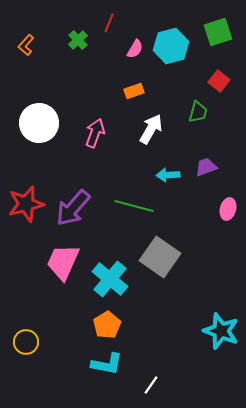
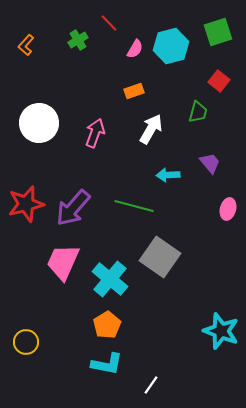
red line: rotated 66 degrees counterclockwise
green cross: rotated 12 degrees clockwise
purple trapezoid: moved 4 px right, 4 px up; rotated 70 degrees clockwise
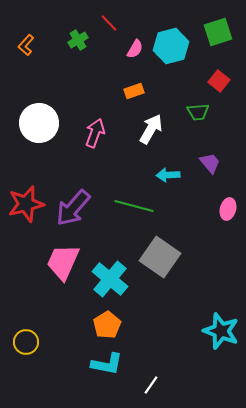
green trapezoid: rotated 70 degrees clockwise
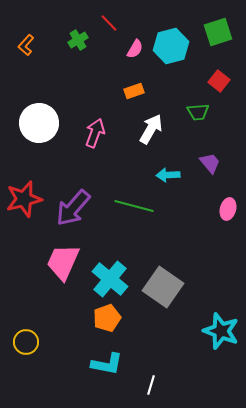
red star: moved 2 px left, 5 px up
gray square: moved 3 px right, 30 px down
orange pentagon: moved 7 px up; rotated 12 degrees clockwise
white line: rotated 18 degrees counterclockwise
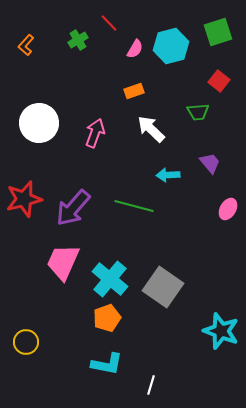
white arrow: rotated 76 degrees counterclockwise
pink ellipse: rotated 15 degrees clockwise
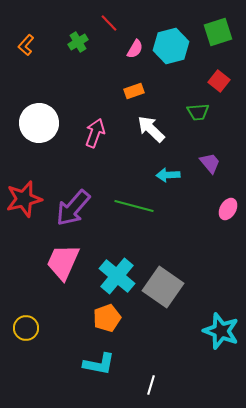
green cross: moved 2 px down
cyan cross: moved 7 px right, 3 px up
yellow circle: moved 14 px up
cyan L-shape: moved 8 px left
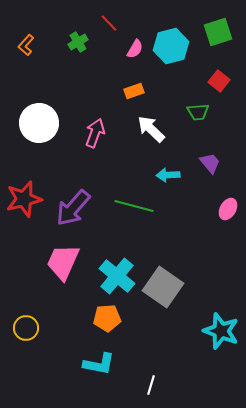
orange pentagon: rotated 16 degrees clockwise
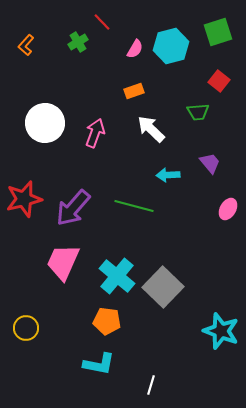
red line: moved 7 px left, 1 px up
white circle: moved 6 px right
gray square: rotated 9 degrees clockwise
orange pentagon: moved 3 px down; rotated 12 degrees clockwise
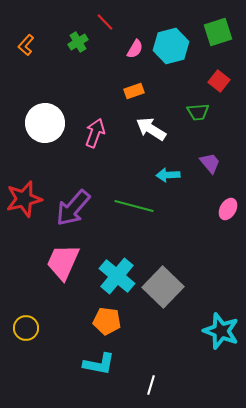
red line: moved 3 px right
white arrow: rotated 12 degrees counterclockwise
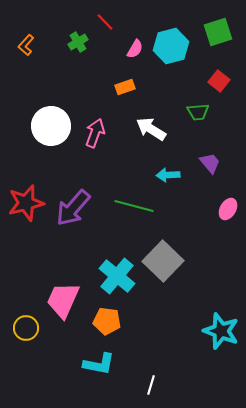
orange rectangle: moved 9 px left, 4 px up
white circle: moved 6 px right, 3 px down
red star: moved 2 px right, 4 px down
pink trapezoid: moved 38 px down
gray square: moved 26 px up
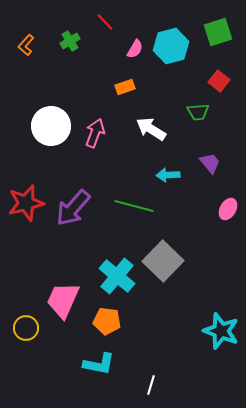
green cross: moved 8 px left, 1 px up
